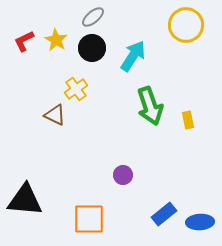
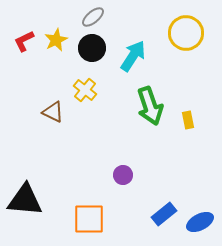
yellow circle: moved 8 px down
yellow star: rotated 15 degrees clockwise
yellow cross: moved 9 px right, 1 px down; rotated 15 degrees counterclockwise
brown triangle: moved 2 px left, 3 px up
blue ellipse: rotated 24 degrees counterclockwise
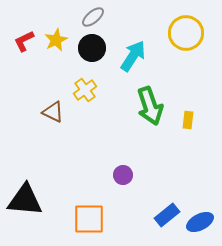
yellow cross: rotated 15 degrees clockwise
yellow rectangle: rotated 18 degrees clockwise
blue rectangle: moved 3 px right, 1 px down
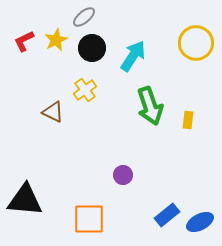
gray ellipse: moved 9 px left
yellow circle: moved 10 px right, 10 px down
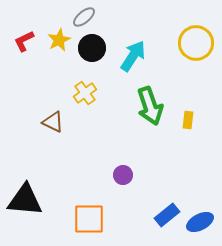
yellow star: moved 3 px right
yellow cross: moved 3 px down
brown triangle: moved 10 px down
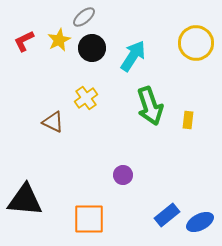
yellow cross: moved 1 px right, 5 px down
